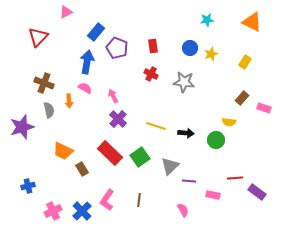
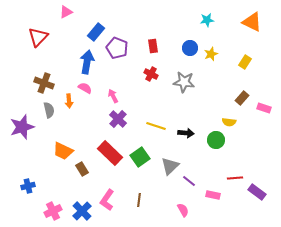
purple line at (189, 181): rotated 32 degrees clockwise
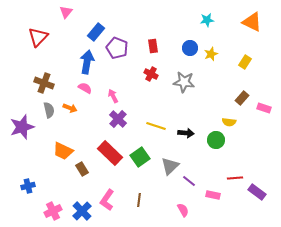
pink triangle at (66, 12): rotated 24 degrees counterclockwise
orange arrow at (69, 101): moved 1 px right, 7 px down; rotated 64 degrees counterclockwise
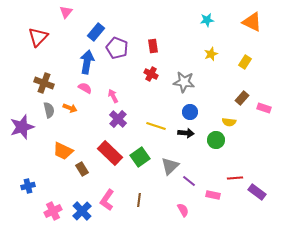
blue circle at (190, 48): moved 64 px down
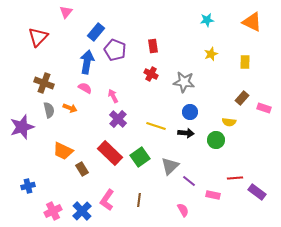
purple pentagon at (117, 48): moved 2 px left, 2 px down
yellow rectangle at (245, 62): rotated 32 degrees counterclockwise
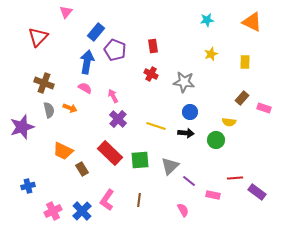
green square at (140, 157): moved 3 px down; rotated 30 degrees clockwise
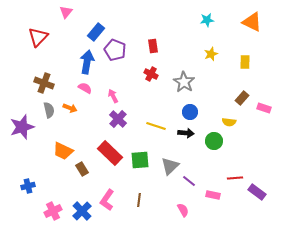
gray star at (184, 82): rotated 25 degrees clockwise
green circle at (216, 140): moved 2 px left, 1 px down
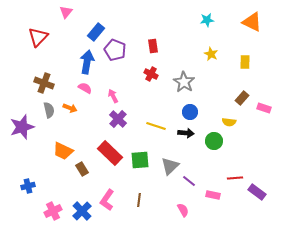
yellow star at (211, 54): rotated 24 degrees counterclockwise
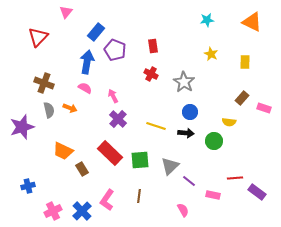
brown line at (139, 200): moved 4 px up
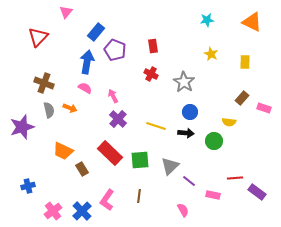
pink cross at (53, 211): rotated 12 degrees counterclockwise
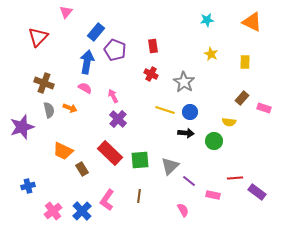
yellow line at (156, 126): moved 9 px right, 16 px up
